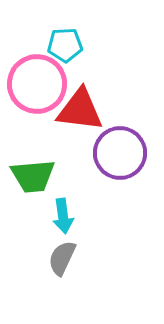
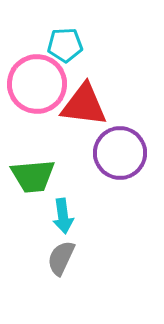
red triangle: moved 4 px right, 5 px up
gray semicircle: moved 1 px left
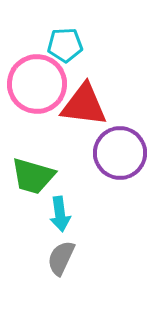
green trapezoid: rotated 21 degrees clockwise
cyan arrow: moved 3 px left, 2 px up
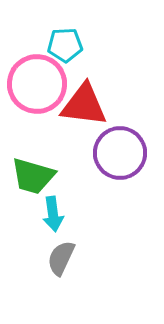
cyan arrow: moved 7 px left
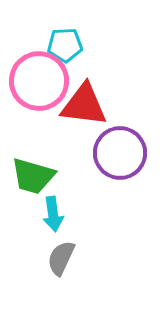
pink circle: moved 2 px right, 3 px up
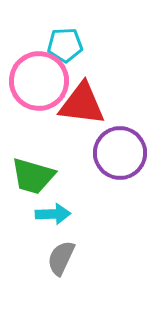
red triangle: moved 2 px left, 1 px up
cyan arrow: rotated 84 degrees counterclockwise
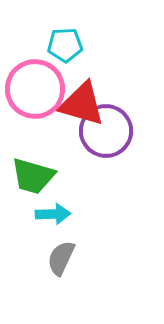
pink circle: moved 4 px left, 8 px down
red triangle: rotated 9 degrees clockwise
purple circle: moved 14 px left, 22 px up
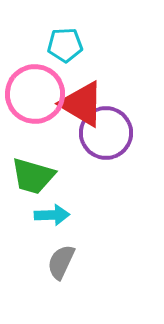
pink circle: moved 5 px down
red triangle: rotated 15 degrees clockwise
purple circle: moved 2 px down
cyan arrow: moved 1 px left, 1 px down
gray semicircle: moved 4 px down
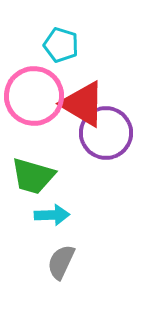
cyan pentagon: moved 4 px left; rotated 20 degrees clockwise
pink circle: moved 1 px left, 2 px down
red triangle: moved 1 px right
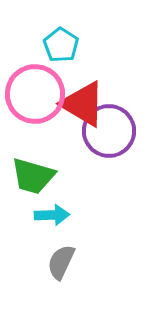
cyan pentagon: rotated 16 degrees clockwise
pink circle: moved 1 px right, 2 px up
purple circle: moved 3 px right, 2 px up
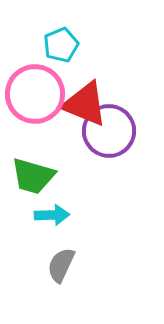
cyan pentagon: rotated 16 degrees clockwise
red triangle: moved 2 px right; rotated 9 degrees counterclockwise
gray semicircle: moved 3 px down
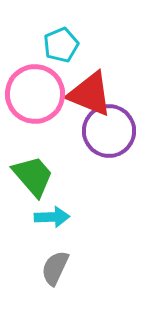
red triangle: moved 5 px right, 10 px up
green trapezoid: rotated 147 degrees counterclockwise
cyan arrow: moved 2 px down
gray semicircle: moved 6 px left, 3 px down
